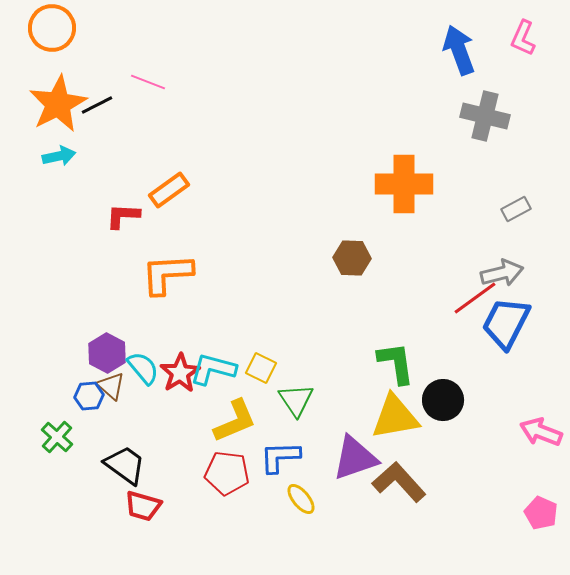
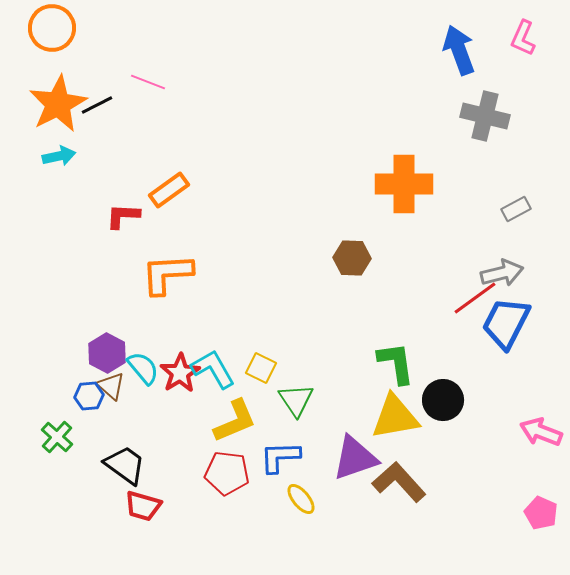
cyan L-shape: rotated 45 degrees clockwise
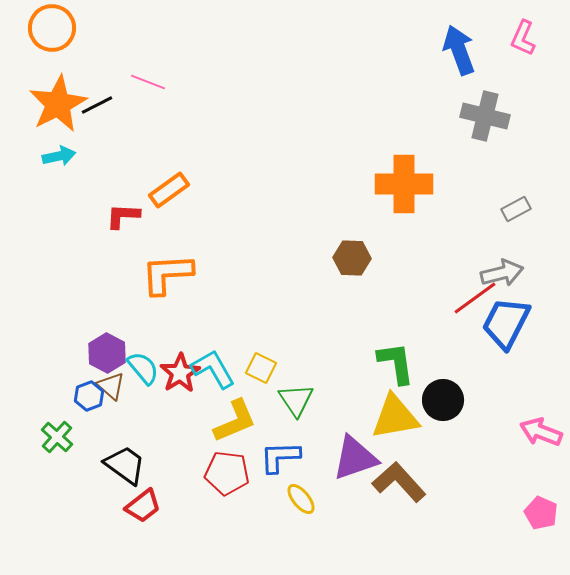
blue hexagon: rotated 16 degrees counterclockwise
red trapezoid: rotated 54 degrees counterclockwise
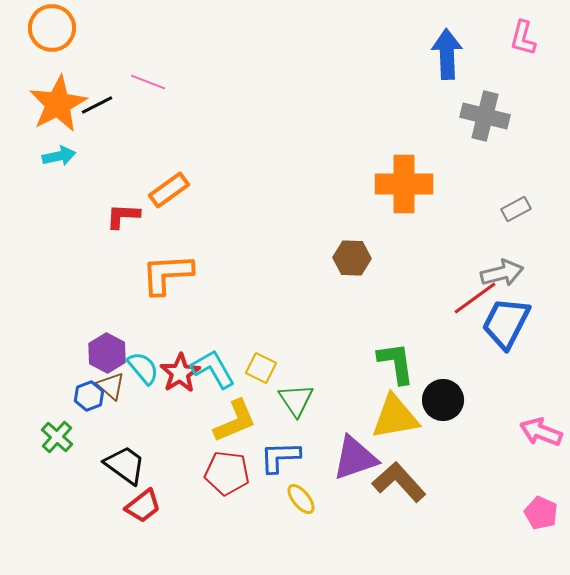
pink L-shape: rotated 9 degrees counterclockwise
blue arrow: moved 12 px left, 4 px down; rotated 18 degrees clockwise
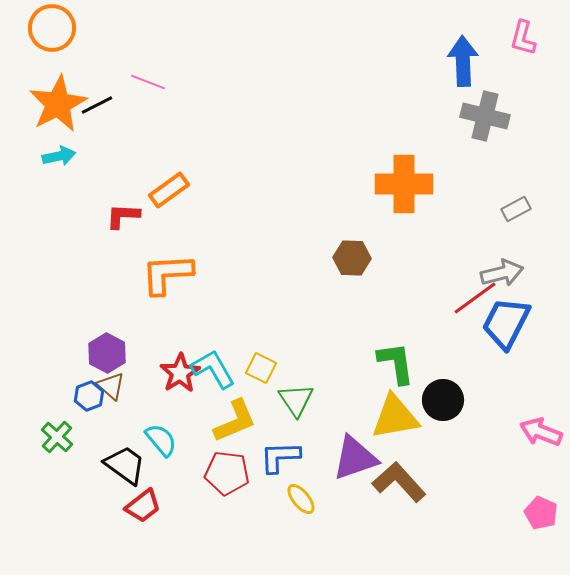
blue arrow: moved 16 px right, 7 px down
cyan semicircle: moved 18 px right, 72 px down
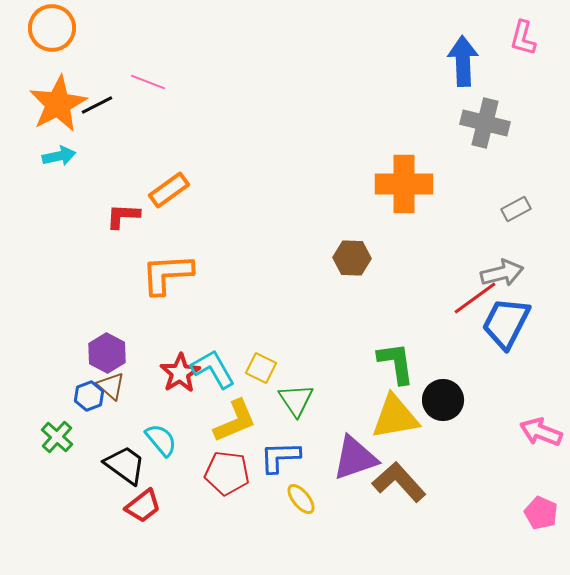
gray cross: moved 7 px down
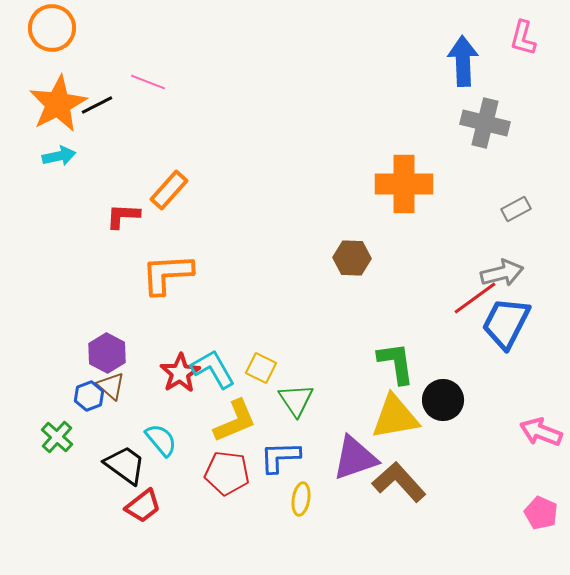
orange rectangle: rotated 12 degrees counterclockwise
yellow ellipse: rotated 48 degrees clockwise
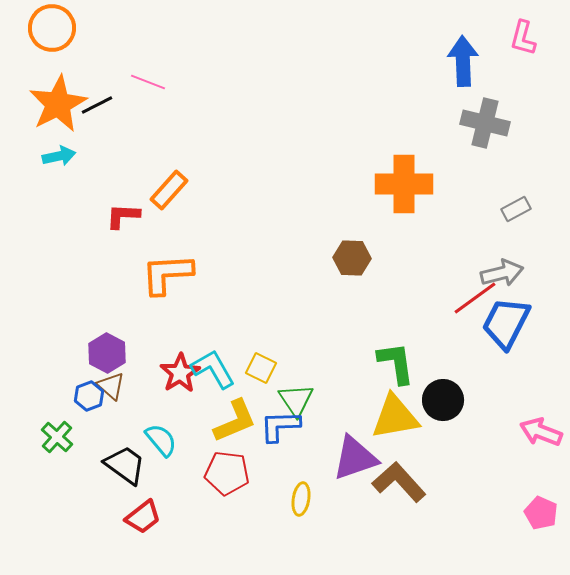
blue L-shape: moved 31 px up
red trapezoid: moved 11 px down
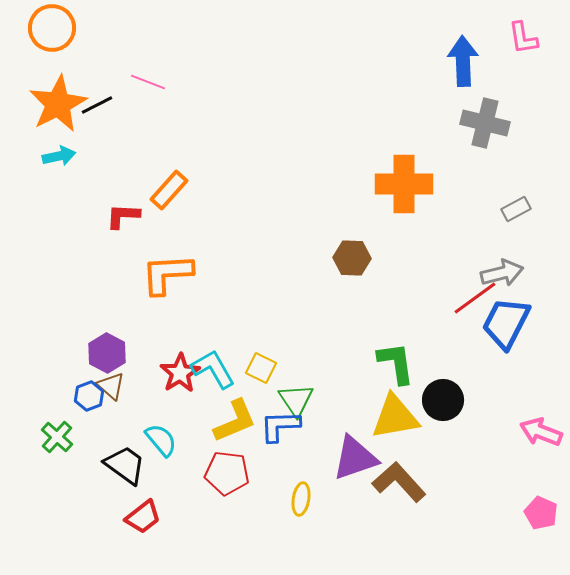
pink L-shape: rotated 24 degrees counterclockwise
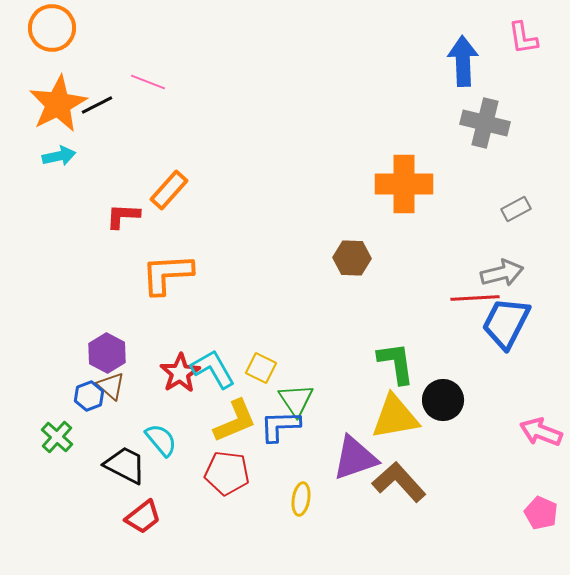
red line: rotated 33 degrees clockwise
black trapezoid: rotated 9 degrees counterclockwise
